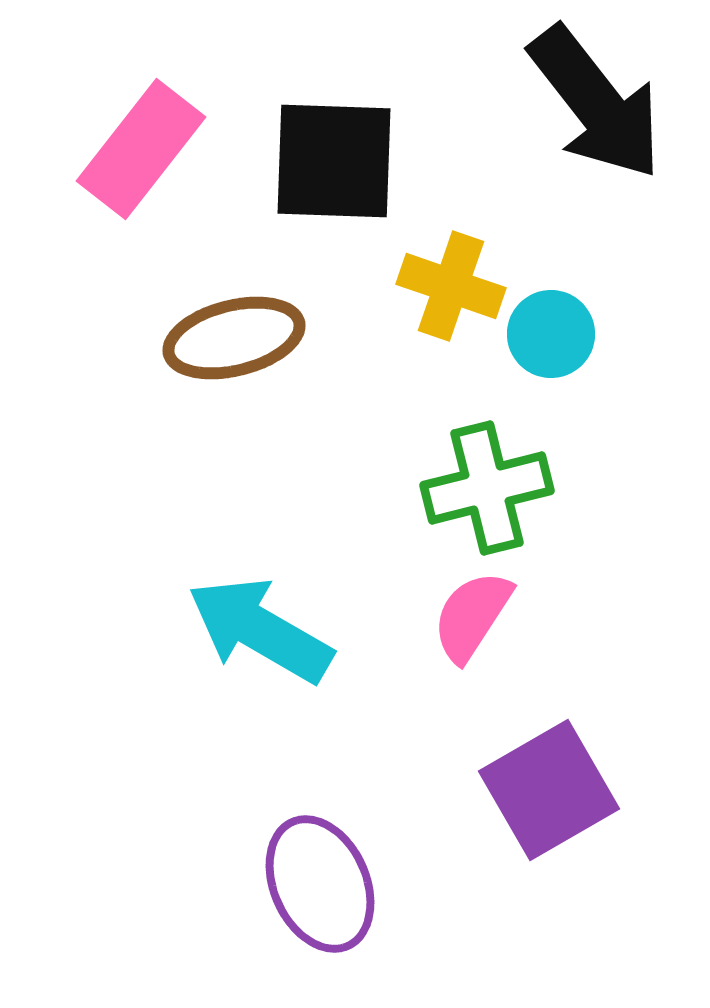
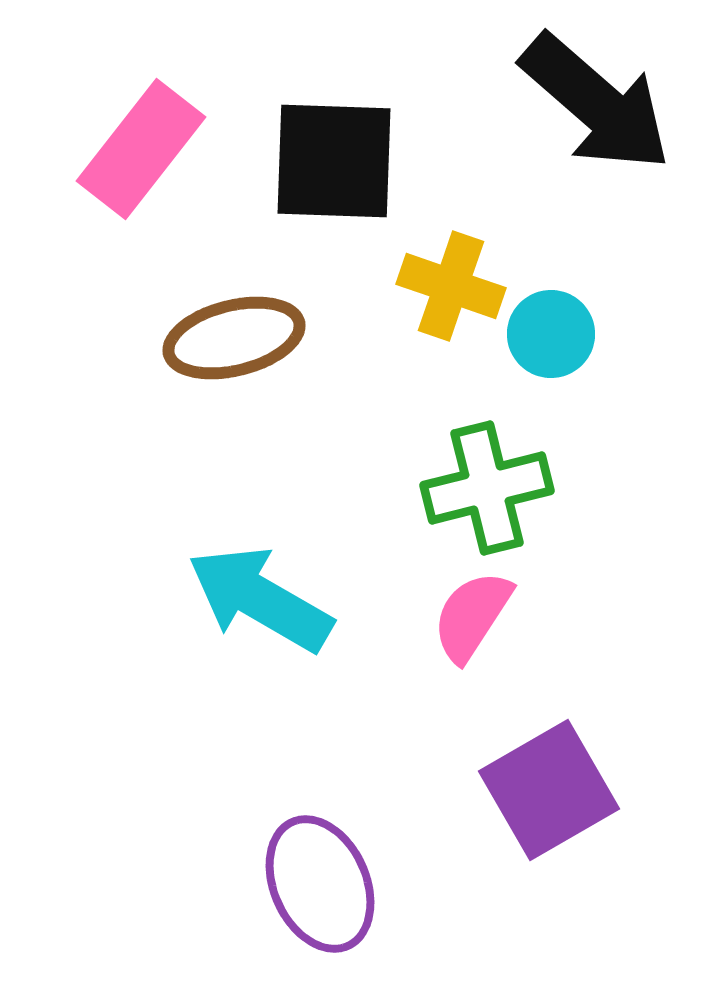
black arrow: rotated 11 degrees counterclockwise
cyan arrow: moved 31 px up
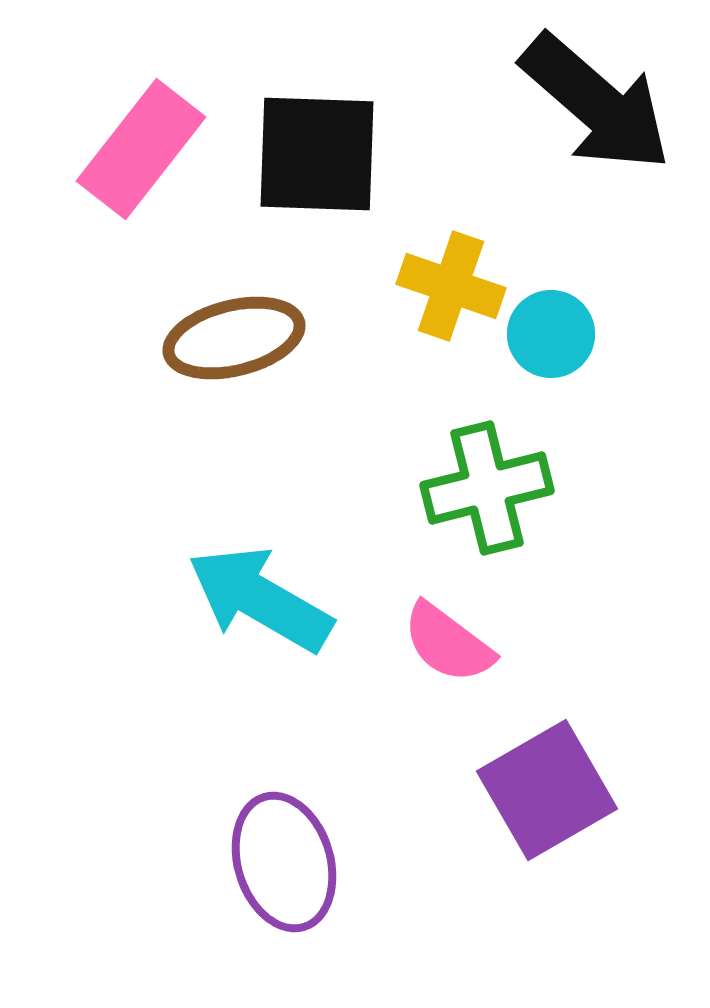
black square: moved 17 px left, 7 px up
pink semicircle: moved 24 px left, 27 px down; rotated 86 degrees counterclockwise
purple square: moved 2 px left
purple ellipse: moved 36 px left, 22 px up; rotated 7 degrees clockwise
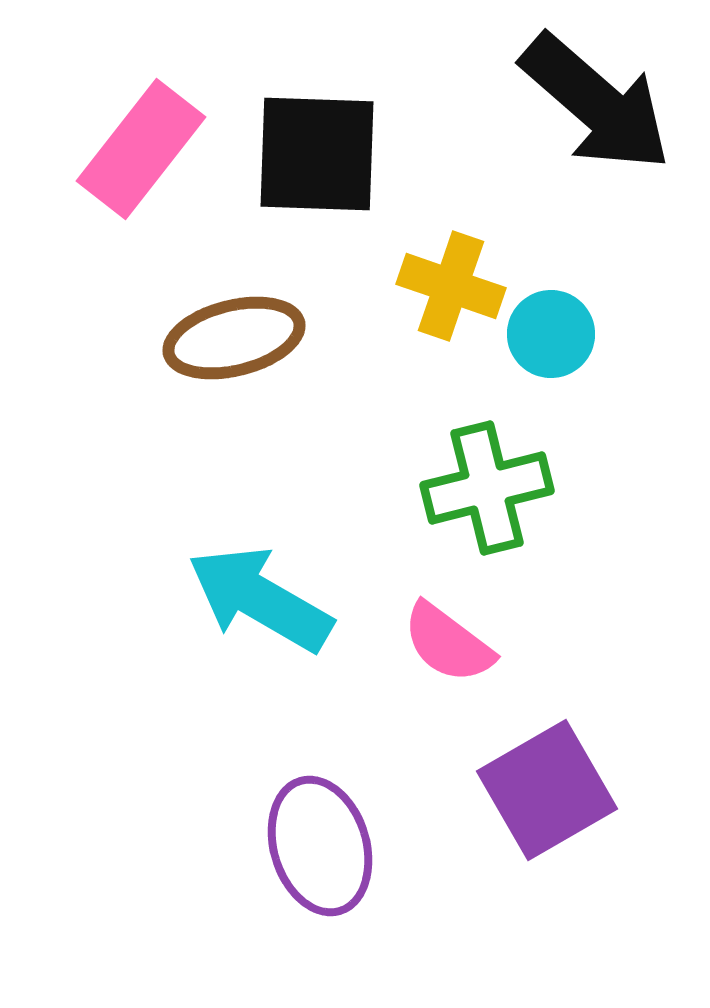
purple ellipse: moved 36 px right, 16 px up
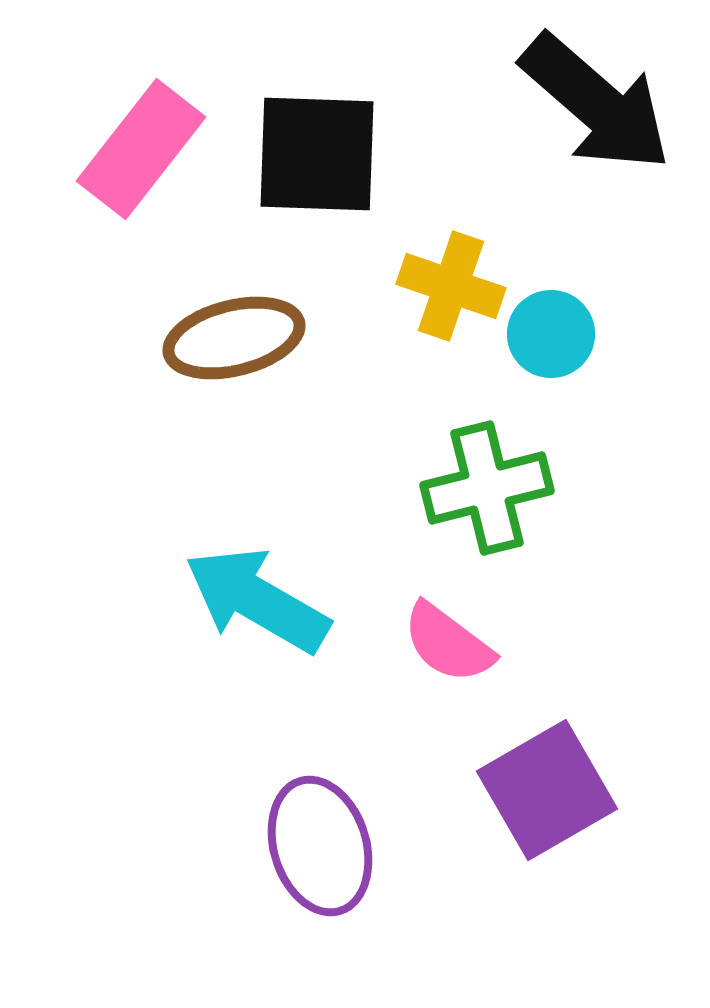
cyan arrow: moved 3 px left, 1 px down
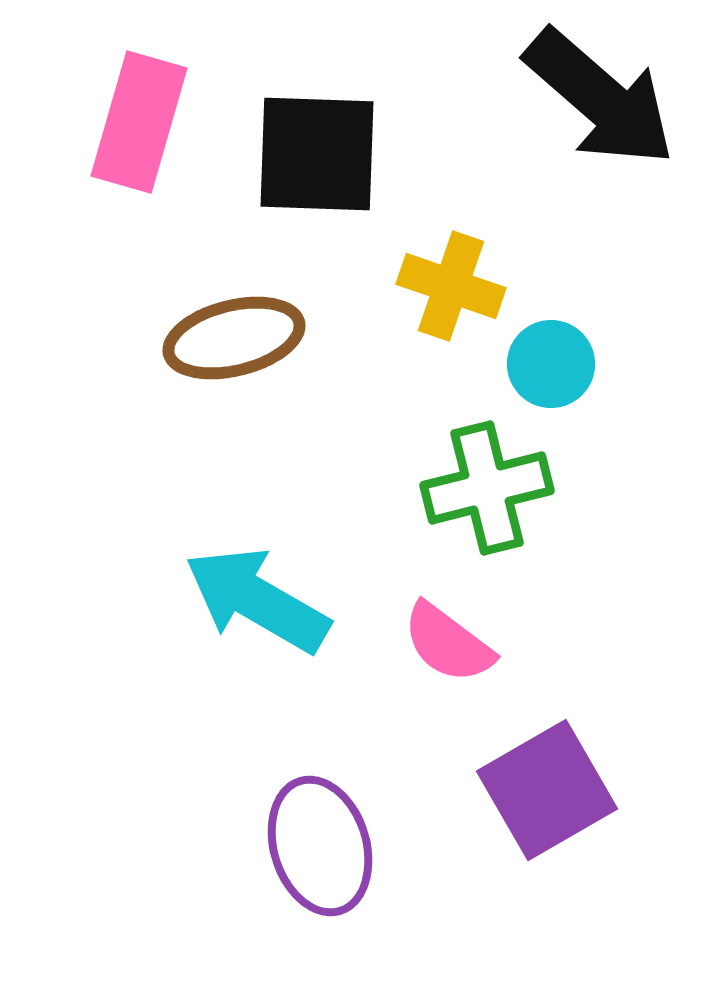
black arrow: moved 4 px right, 5 px up
pink rectangle: moved 2 px left, 27 px up; rotated 22 degrees counterclockwise
cyan circle: moved 30 px down
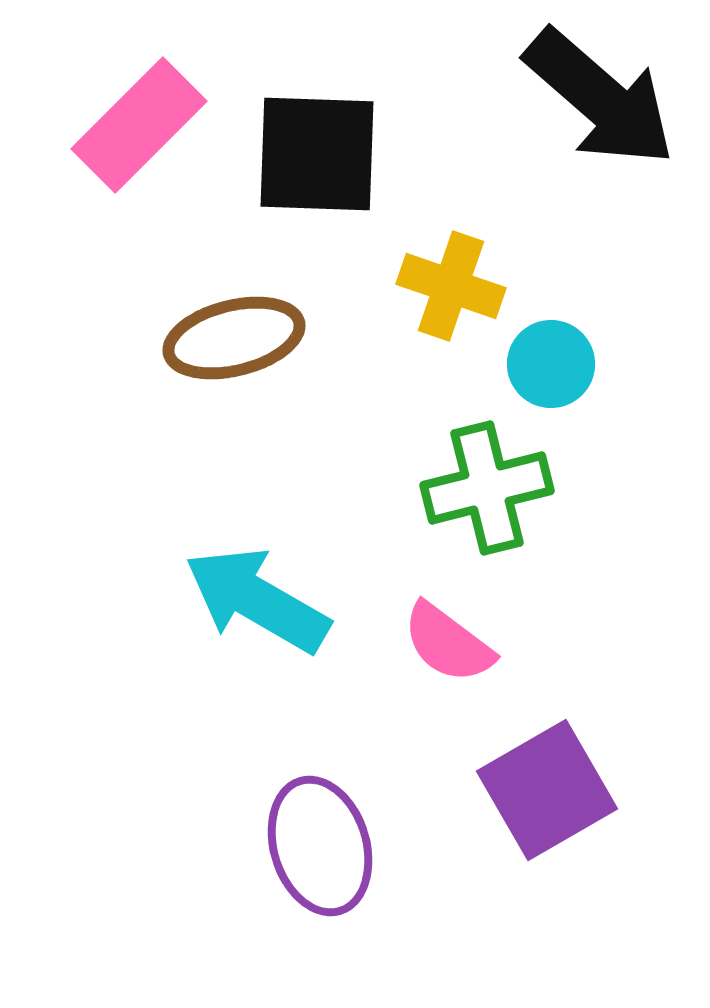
pink rectangle: moved 3 px down; rotated 29 degrees clockwise
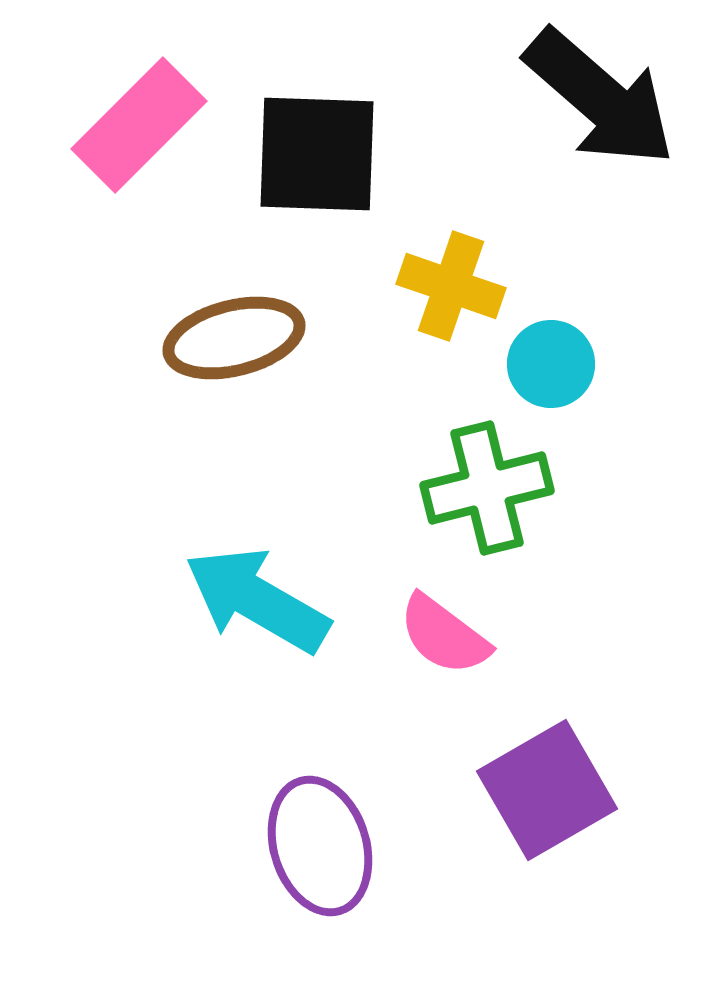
pink semicircle: moved 4 px left, 8 px up
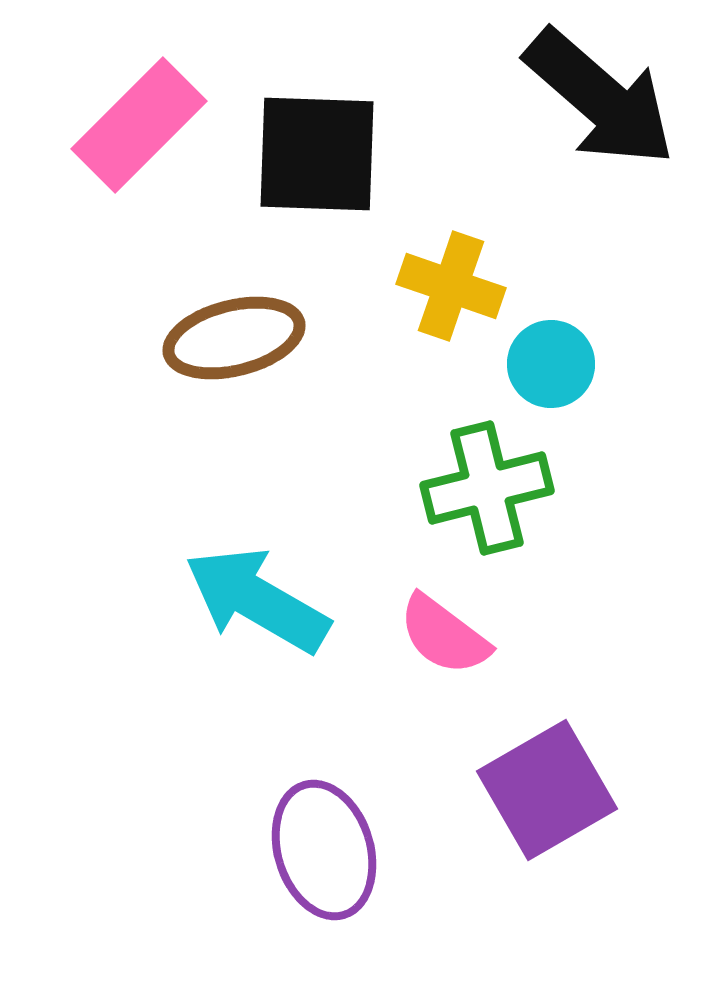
purple ellipse: moved 4 px right, 4 px down
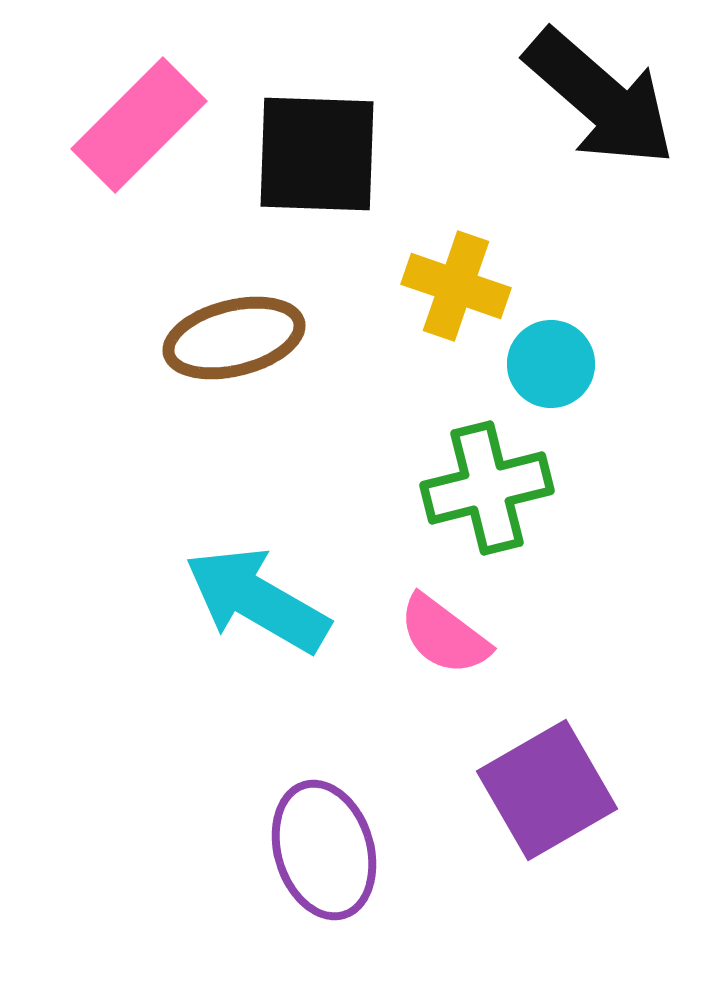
yellow cross: moved 5 px right
